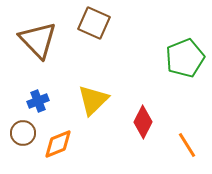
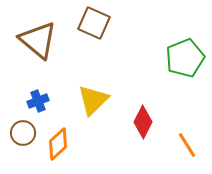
brown triangle: rotated 6 degrees counterclockwise
orange diamond: rotated 20 degrees counterclockwise
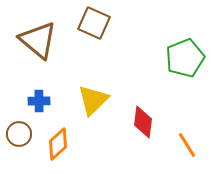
blue cross: moved 1 px right; rotated 20 degrees clockwise
red diamond: rotated 20 degrees counterclockwise
brown circle: moved 4 px left, 1 px down
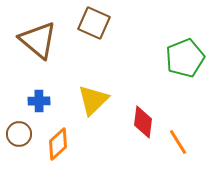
orange line: moved 9 px left, 3 px up
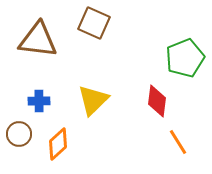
brown triangle: rotated 33 degrees counterclockwise
red diamond: moved 14 px right, 21 px up
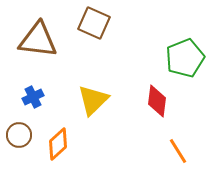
blue cross: moved 6 px left, 4 px up; rotated 25 degrees counterclockwise
brown circle: moved 1 px down
orange line: moved 9 px down
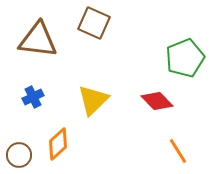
red diamond: rotated 52 degrees counterclockwise
brown circle: moved 20 px down
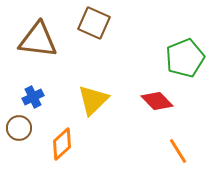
orange diamond: moved 4 px right
brown circle: moved 27 px up
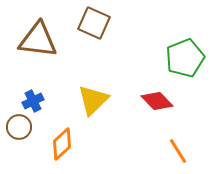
blue cross: moved 4 px down
brown circle: moved 1 px up
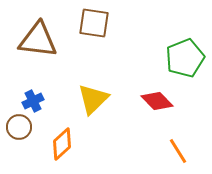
brown square: rotated 16 degrees counterclockwise
yellow triangle: moved 1 px up
